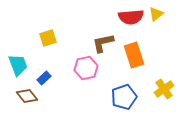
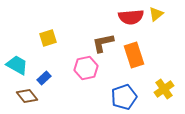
cyan trapezoid: moved 1 px left; rotated 40 degrees counterclockwise
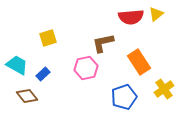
orange rectangle: moved 5 px right, 7 px down; rotated 15 degrees counterclockwise
blue rectangle: moved 1 px left, 4 px up
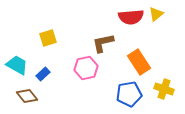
yellow cross: rotated 36 degrees counterclockwise
blue pentagon: moved 5 px right, 3 px up; rotated 10 degrees clockwise
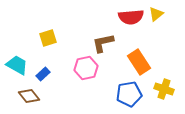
brown diamond: moved 2 px right
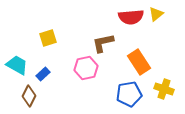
brown diamond: rotated 65 degrees clockwise
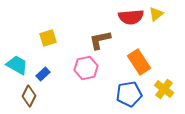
brown L-shape: moved 3 px left, 3 px up
yellow cross: rotated 18 degrees clockwise
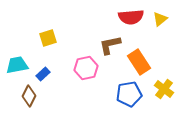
yellow triangle: moved 4 px right, 5 px down
brown L-shape: moved 10 px right, 5 px down
cyan trapezoid: rotated 40 degrees counterclockwise
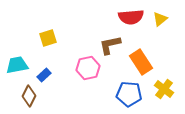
orange rectangle: moved 2 px right
pink hexagon: moved 2 px right
blue rectangle: moved 1 px right, 1 px down
blue pentagon: rotated 15 degrees clockwise
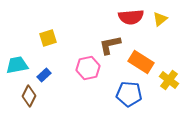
orange rectangle: rotated 25 degrees counterclockwise
yellow cross: moved 5 px right, 9 px up
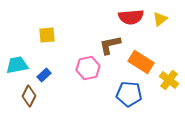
yellow square: moved 1 px left, 3 px up; rotated 12 degrees clockwise
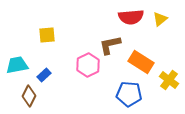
pink hexagon: moved 3 px up; rotated 15 degrees counterclockwise
